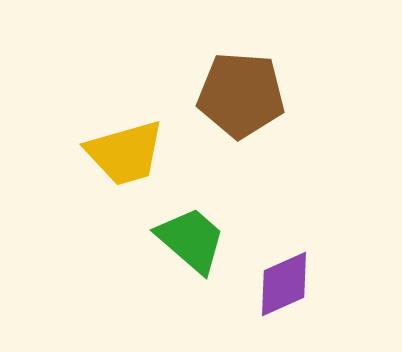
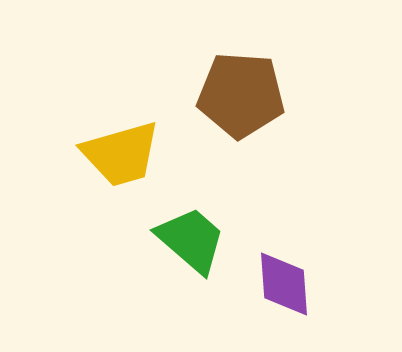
yellow trapezoid: moved 4 px left, 1 px down
purple diamond: rotated 70 degrees counterclockwise
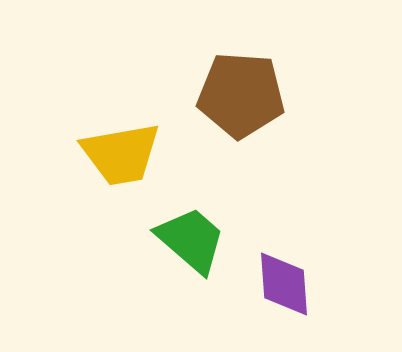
yellow trapezoid: rotated 6 degrees clockwise
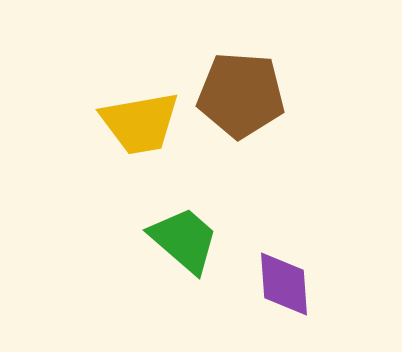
yellow trapezoid: moved 19 px right, 31 px up
green trapezoid: moved 7 px left
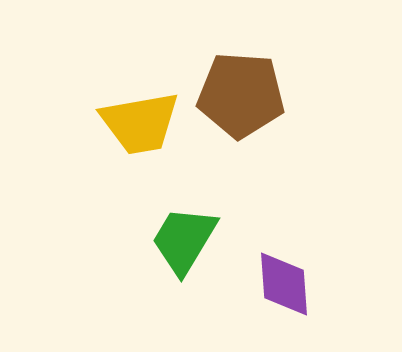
green trapezoid: rotated 100 degrees counterclockwise
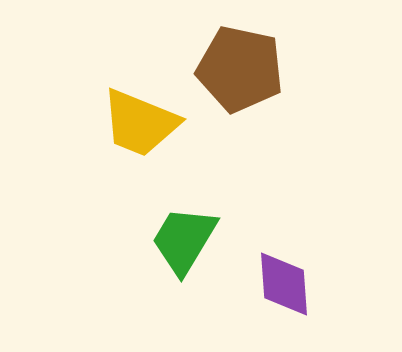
brown pentagon: moved 1 px left, 26 px up; rotated 8 degrees clockwise
yellow trapezoid: rotated 32 degrees clockwise
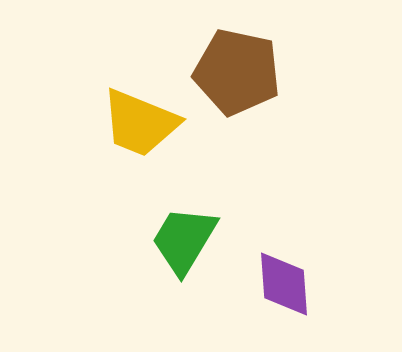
brown pentagon: moved 3 px left, 3 px down
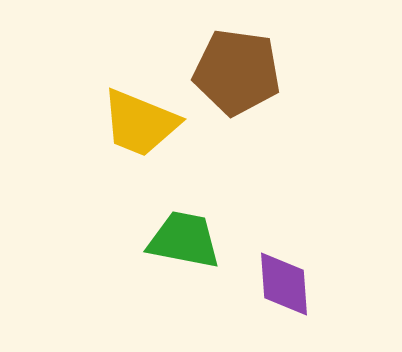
brown pentagon: rotated 4 degrees counterclockwise
green trapezoid: rotated 70 degrees clockwise
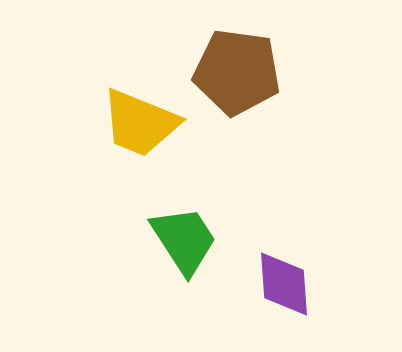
green trapezoid: rotated 46 degrees clockwise
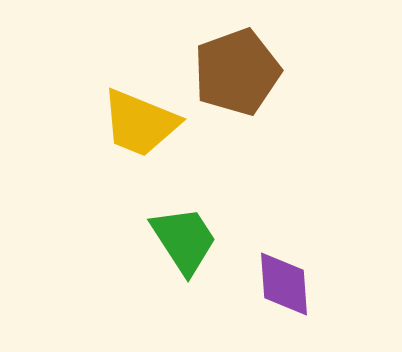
brown pentagon: rotated 28 degrees counterclockwise
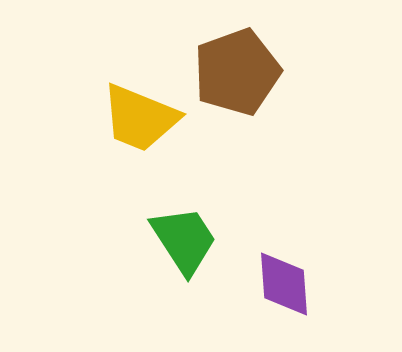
yellow trapezoid: moved 5 px up
